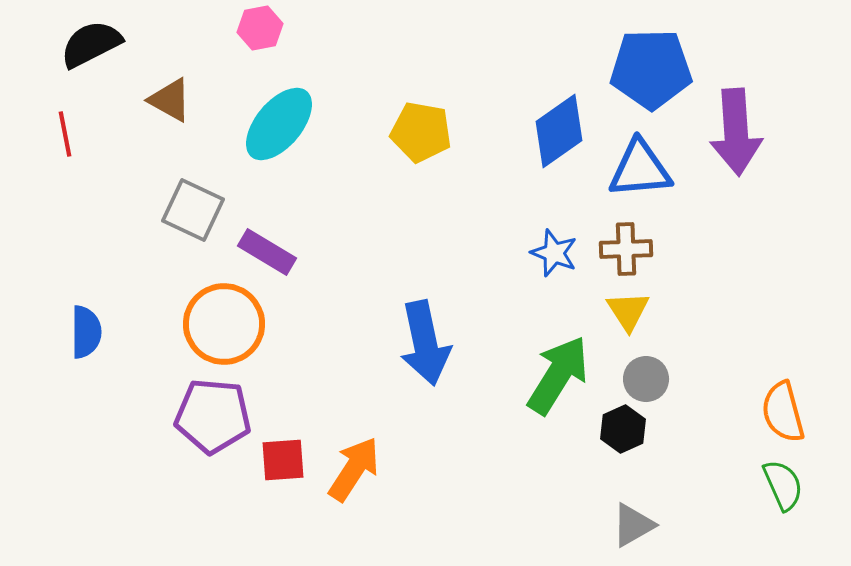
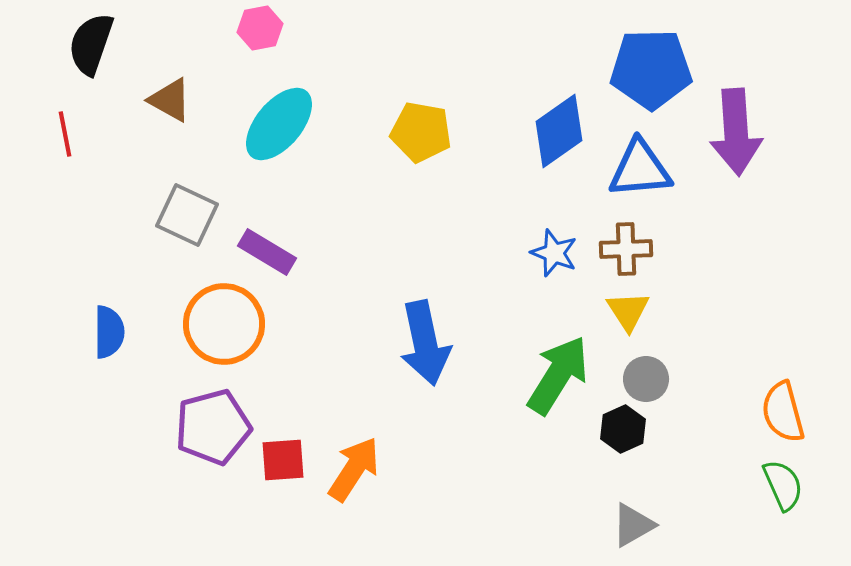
black semicircle: rotated 44 degrees counterclockwise
gray square: moved 6 px left, 5 px down
blue semicircle: moved 23 px right
purple pentagon: moved 11 px down; rotated 20 degrees counterclockwise
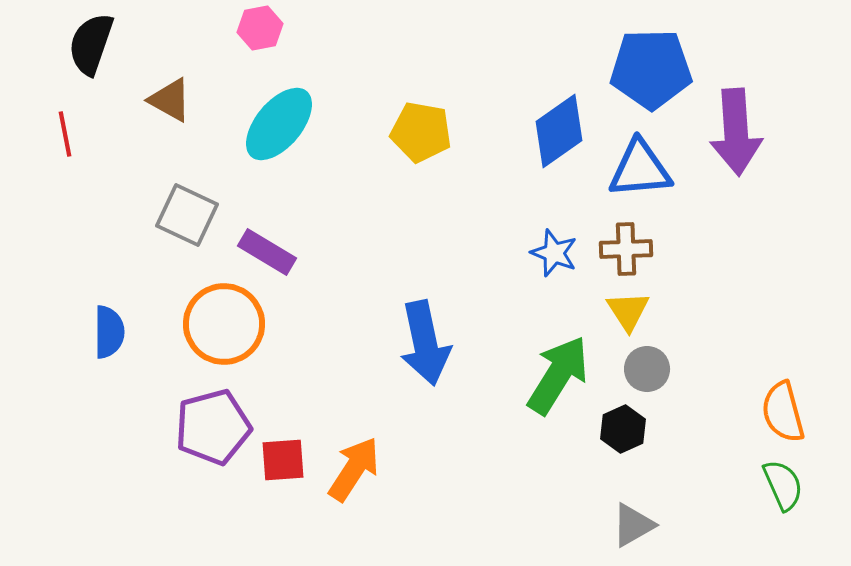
gray circle: moved 1 px right, 10 px up
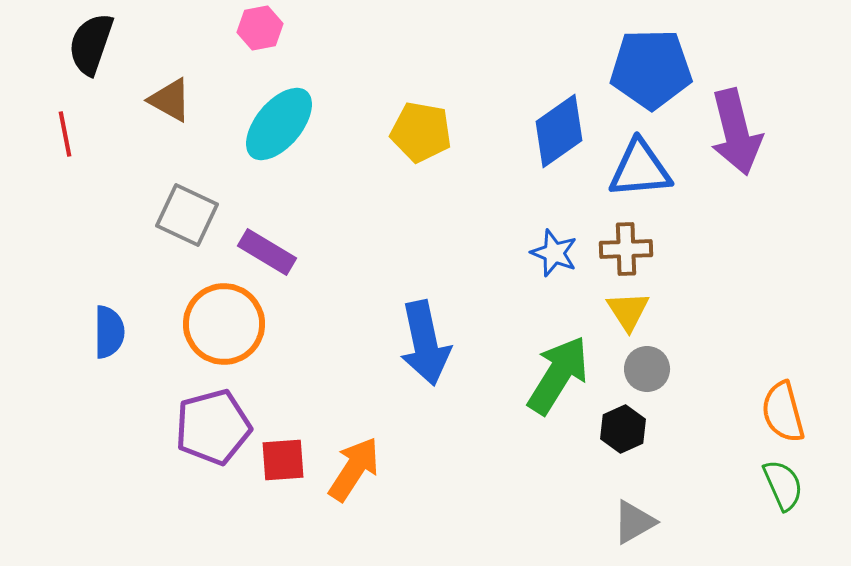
purple arrow: rotated 10 degrees counterclockwise
gray triangle: moved 1 px right, 3 px up
